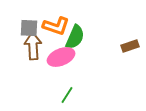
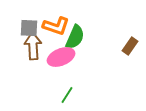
brown rectangle: rotated 36 degrees counterclockwise
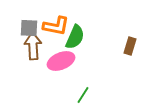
orange L-shape: rotated 8 degrees counterclockwise
brown rectangle: rotated 18 degrees counterclockwise
pink ellipse: moved 4 px down
green line: moved 16 px right
